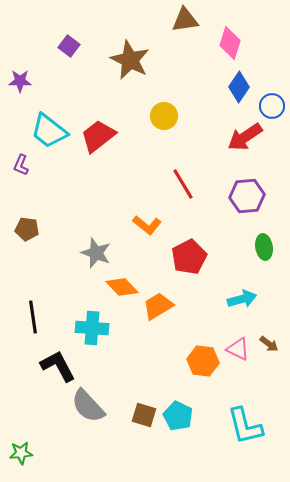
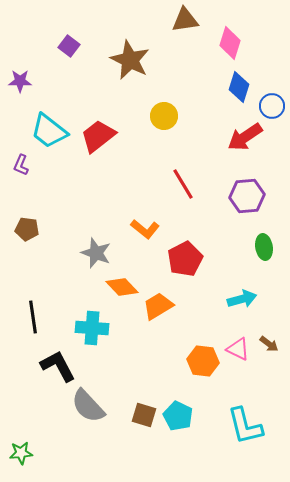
blue diamond: rotated 16 degrees counterclockwise
orange L-shape: moved 2 px left, 4 px down
red pentagon: moved 4 px left, 2 px down
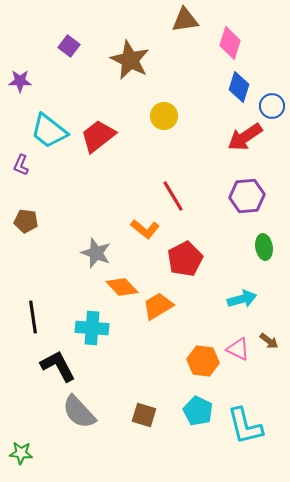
red line: moved 10 px left, 12 px down
brown pentagon: moved 1 px left, 8 px up
brown arrow: moved 3 px up
gray semicircle: moved 9 px left, 6 px down
cyan pentagon: moved 20 px right, 5 px up
green star: rotated 10 degrees clockwise
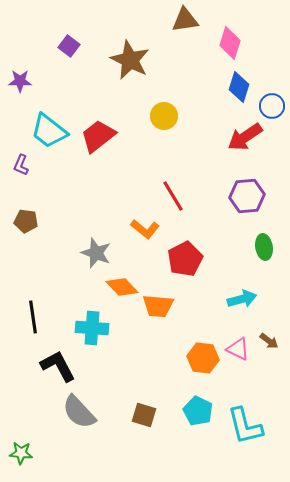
orange trapezoid: rotated 144 degrees counterclockwise
orange hexagon: moved 3 px up
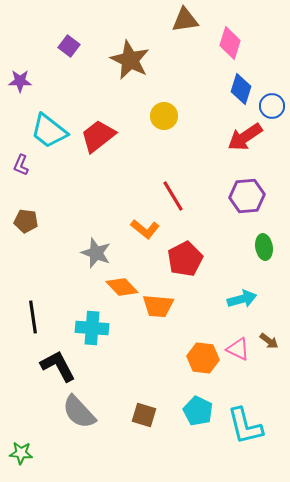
blue diamond: moved 2 px right, 2 px down
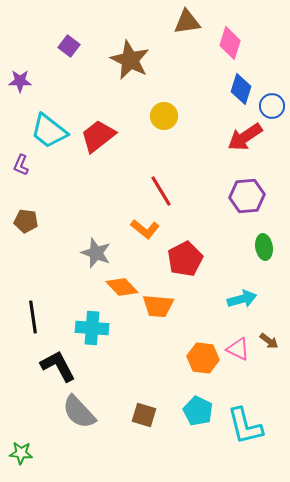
brown triangle: moved 2 px right, 2 px down
red line: moved 12 px left, 5 px up
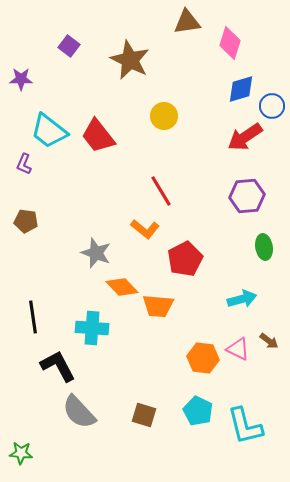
purple star: moved 1 px right, 2 px up
blue diamond: rotated 56 degrees clockwise
red trapezoid: rotated 90 degrees counterclockwise
purple L-shape: moved 3 px right, 1 px up
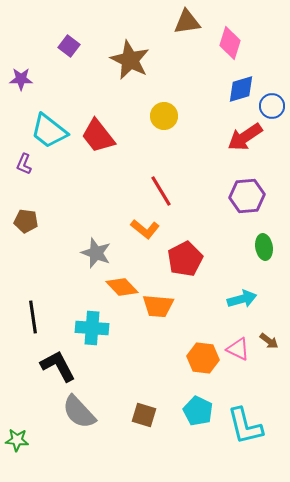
green star: moved 4 px left, 13 px up
